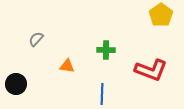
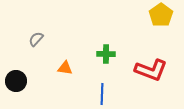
green cross: moved 4 px down
orange triangle: moved 2 px left, 2 px down
black circle: moved 3 px up
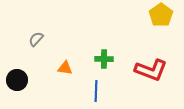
green cross: moved 2 px left, 5 px down
black circle: moved 1 px right, 1 px up
blue line: moved 6 px left, 3 px up
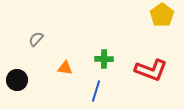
yellow pentagon: moved 1 px right
blue line: rotated 15 degrees clockwise
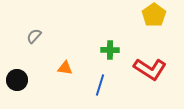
yellow pentagon: moved 8 px left
gray semicircle: moved 2 px left, 3 px up
green cross: moved 6 px right, 9 px up
red L-shape: moved 1 px left, 1 px up; rotated 12 degrees clockwise
blue line: moved 4 px right, 6 px up
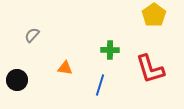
gray semicircle: moved 2 px left, 1 px up
red L-shape: rotated 40 degrees clockwise
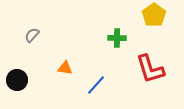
green cross: moved 7 px right, 12 px up
blue line: moved 4 px left; rotated 25 degrees clockwise
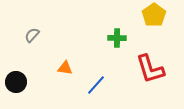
black circle: moved 1 px left, 2 px down
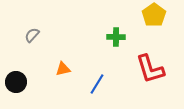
green cross: moved 1 px left, 1 px up
orange triangle: moved 2 px left, 1 px down; rotated 21 degrees counterclockwise
blue line: moved 1 px right, 1 px up; rotated 10 degrees counterclockwise
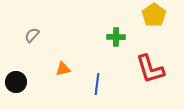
blue line: rotated 25 degrees counterclockwise
